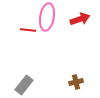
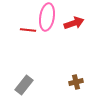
red arrow: moved 6 px left, 4 px down
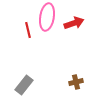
red line: rotated 70 degrees clockwise
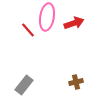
red line: rotated 28 degrees counterclockwise
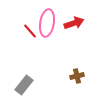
pink ellipse: moved 6 px down
red line: moved 2 px right, 1 px down
brown cross: moved 1 px right, 6 px up
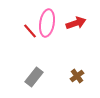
red arrow: moved 2 px right
brown cross: rotated 24 degrees counterclockwise
gray rectangle: moved 10 px right, 8 px up
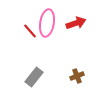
brown cross: rotated 16 degrees clockwise
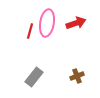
red line: rotated 56 degrees clockwise
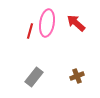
red arrow: rotated 120 degrees counterclockwise
